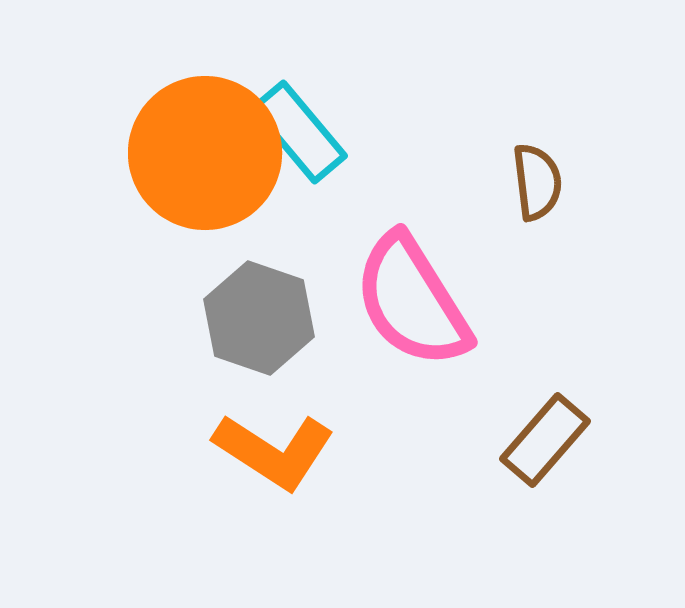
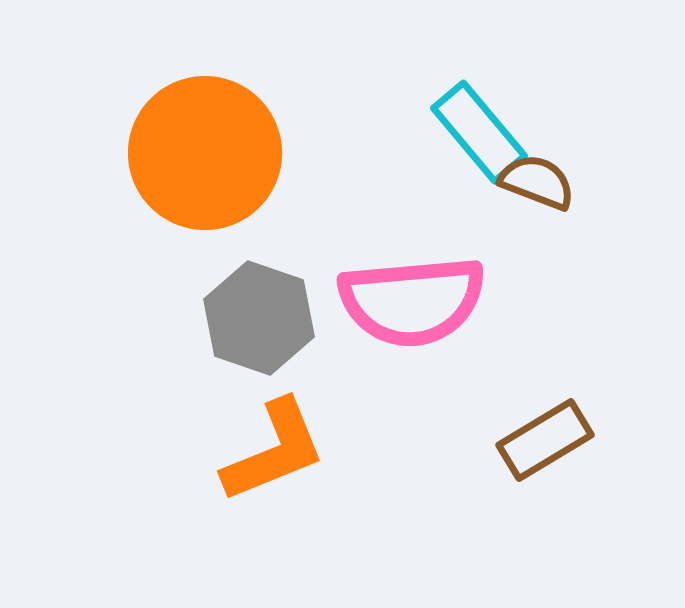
cyan rectangle: moved 180 px right
brown semicircle: rotated 62 degrees counterclockwise
pink semicircle: rotated 63 degrees counterclockwise
brown rectangle: rotated 18 degrees clockwise
orange L-shape: rotated 55 degrees counterclockwise
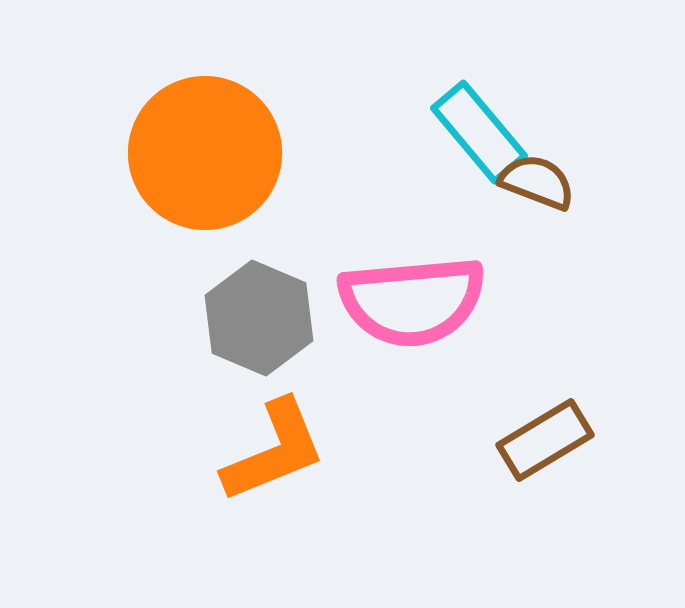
gray hexagon: rotated 4 degrees clockwise
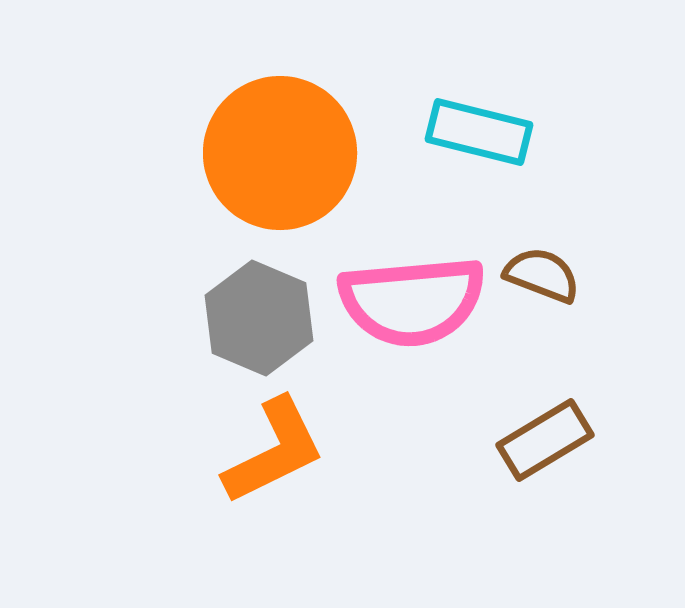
cyan rectangle: rotated 36 degrees counterclockwise
orange circle: moved 75 px right
brown semicircle: moved 5 px right, 93 px down
orange L-shape: rotated 4 degrees counterclockwise
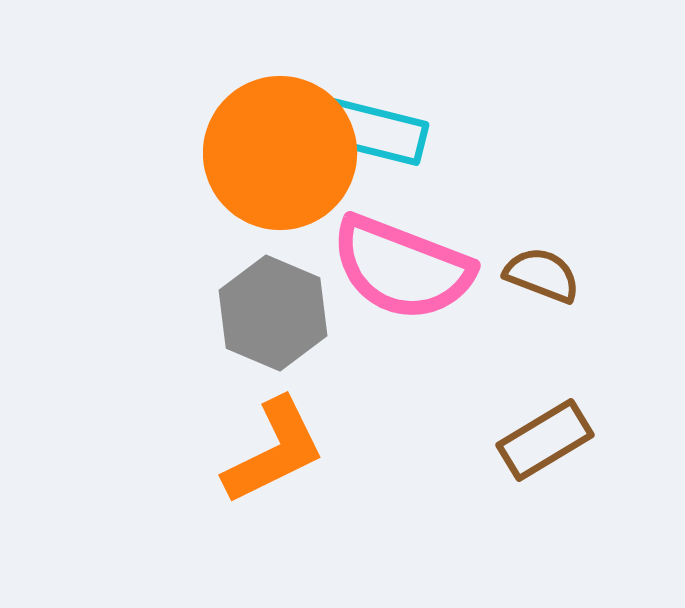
cyan rectangle: moved 104 px left
pink semicircle: moved 10 px left, 33 px up; rotated 26 degrees clockwise
gray hexagon: moved 14 px right, 5 px up
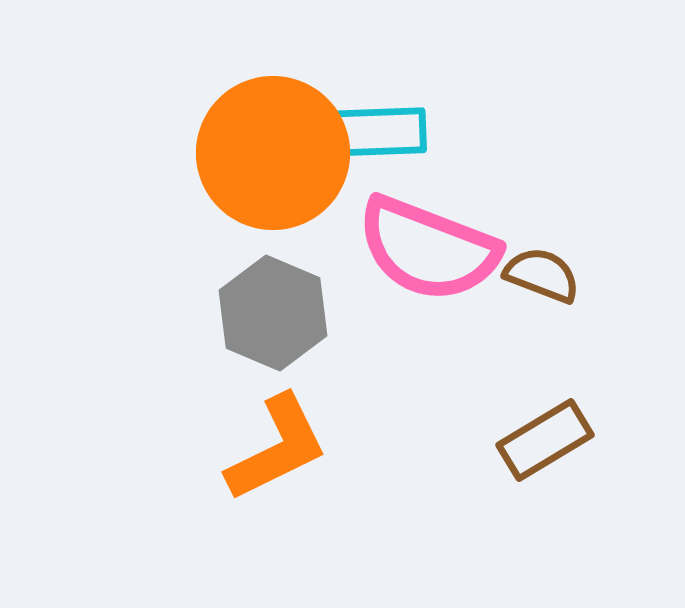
cyan rectangle: rotated 16 degrees counterclockwise
orange circle: moved 7 px left
pink semicircle: moved 26 px right, 19 px up
orange L-shape: moved 3 px right, 3 px up
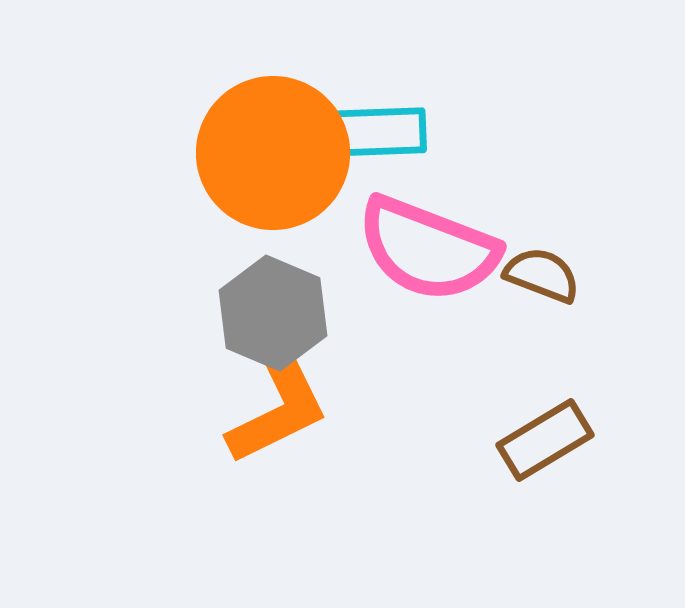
orange L-shape: moved 1 px right, 37 px up
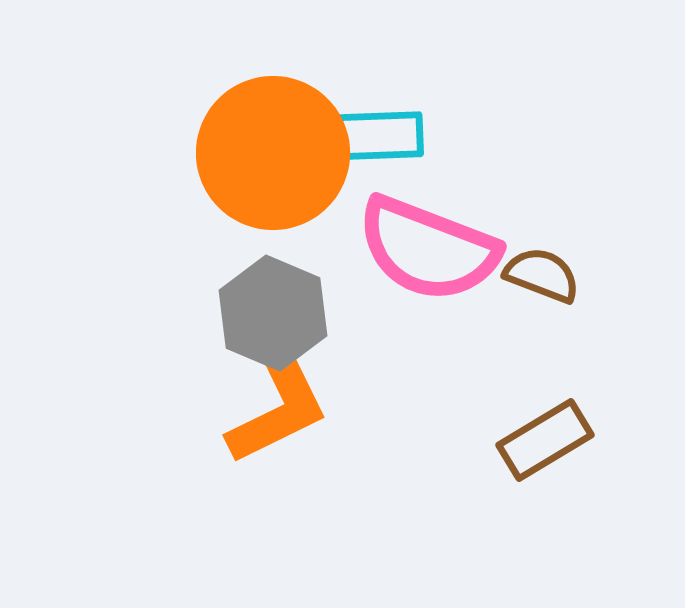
cyan rectangle: moved 3 px left, 4 px down
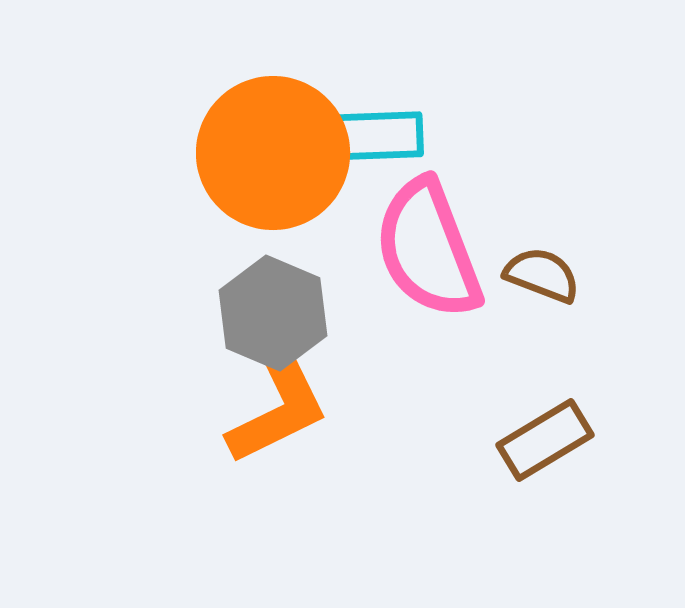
pink semicircle: rotated 48 degrees clockwise
